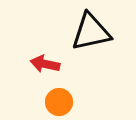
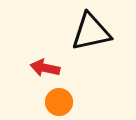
red arrow: moved 4 px down
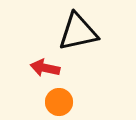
black triangle: moved 13 px left
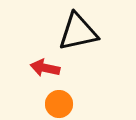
orange circle: moved 2 px down
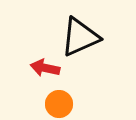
black triangle: moved 2 px right, 5 px down; rotated 12 degrees counterclockwise
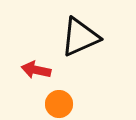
red arrow: moved 9 px left, 2 px down
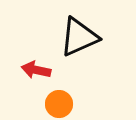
black triangle: moved 1 px left
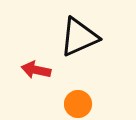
orange circle: moved 19 px right
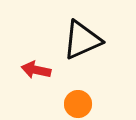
black triangle: moved 3 px right, 3 px down
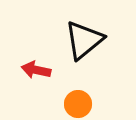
black triangle: moved 2 px right; rotated 15 degrees counterclockwise
